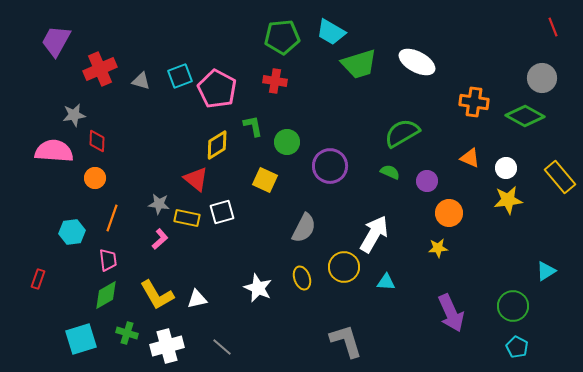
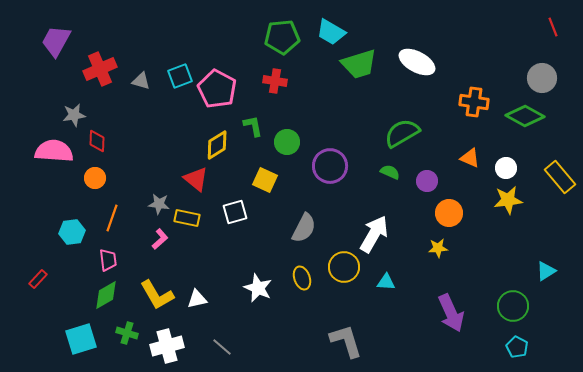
white square at (222, 212): moved 13 px right
red rectangle at (38, 279): rotated 24 degrees clockwise
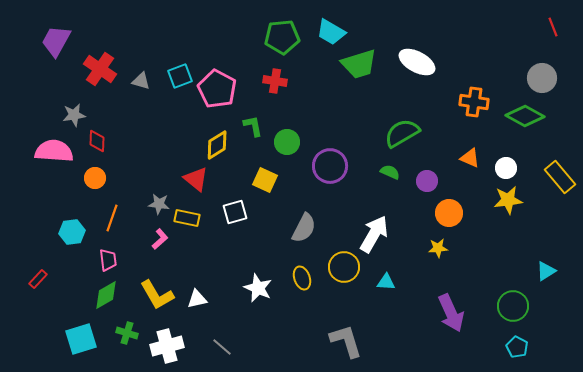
red cross at (100, 69): rotated 32 degrees counterclockwise
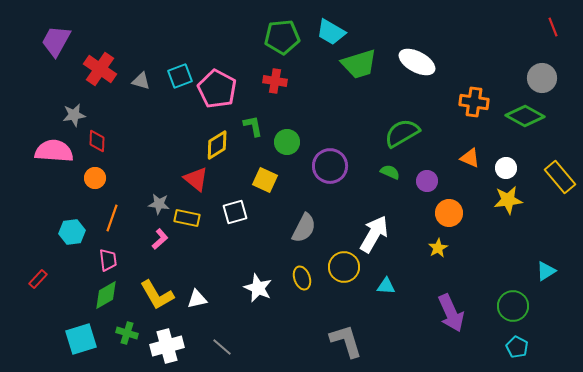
yellow star at (438, 248): rotated 24 degrees counterclockwise
cyan triangle at (386, 282): moved 4 px down
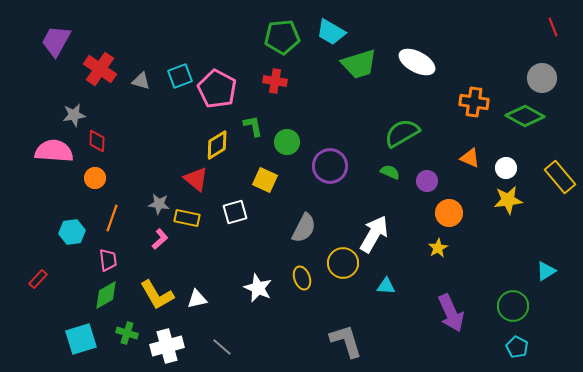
yellow circle at (344, 267): moved 1 px left, 4 px up
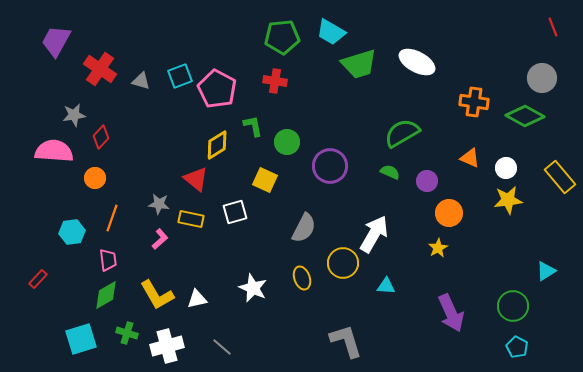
red diamond at (97, 141): moved 4 px right, 4 px up; rotated 40 degrees clockwise
yellow rectangle at (187, 218): moved 4 px right, 1 px down
white star at (258, 288): moved 5 px left
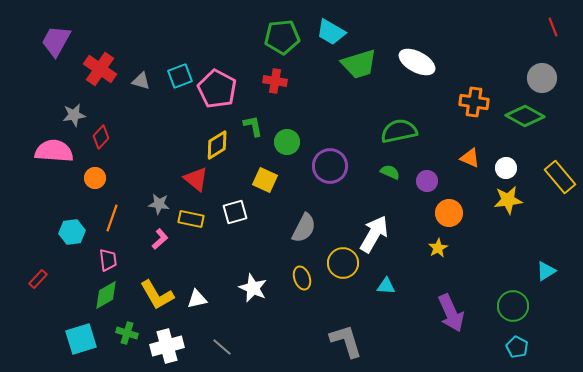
green semicircle at (402, 133): moved 3 px left, 2 px up; rotated 18 degrees clockwise
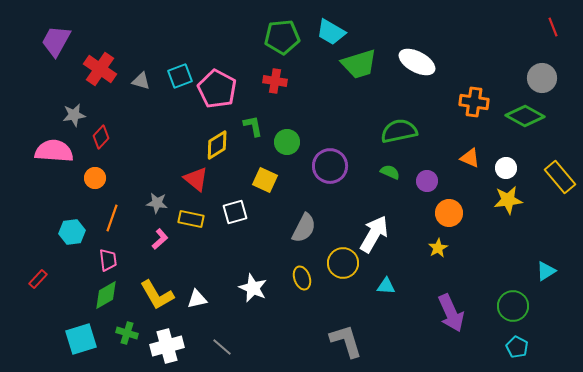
gray star at (159, 204): moved 2 px left, 1 px up
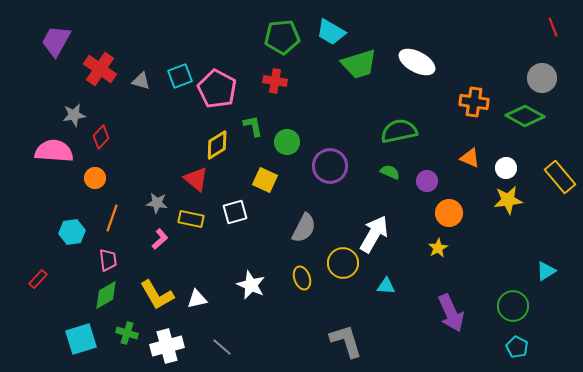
white star at (253, 288): moved 2 px left, 3 px up
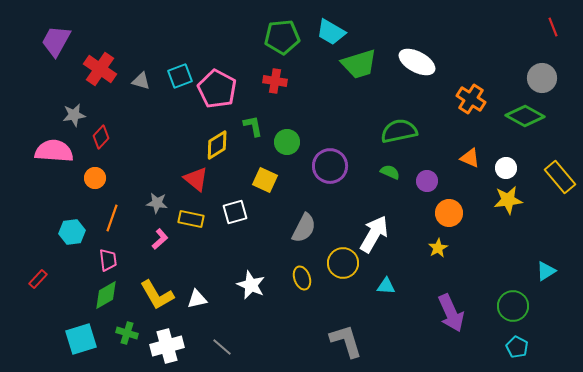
orange cross at (474, 102): moved 3 px left, 3 px up; rotated 24 degrees clockwise
